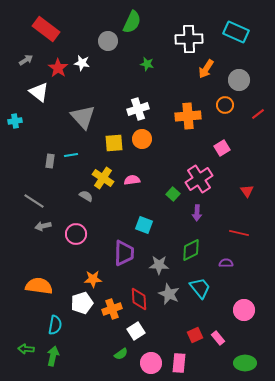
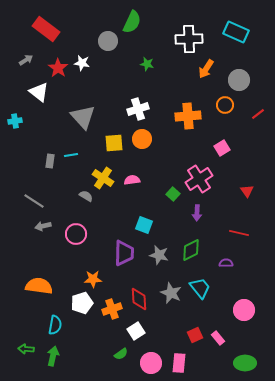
gray star at (159, 265): moved 10 px up; rotated 12 degrees clockwise
gray star at (169, 294): moved 2 px right, 1 px up
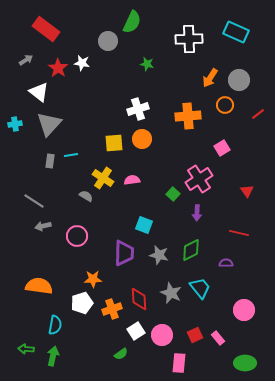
orange arrow at (206, 69): moved 4 px right, 9 px down
gray triangle at (83, 117): moved 34 px left, 7 px down; rotated 24 degrees clockwise
cyan cross at (15, 121): moved 3 px down
pink circle at (76, 234): moved 1 px right, 2 px down
pink circle at (151, 363): moved 11 px right, 28 px up
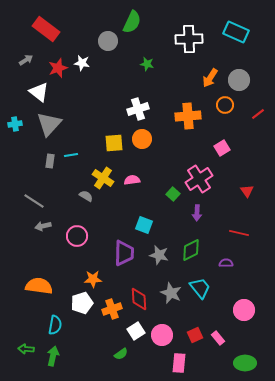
red star at (58, 68): rotated 18 degrees clockwise
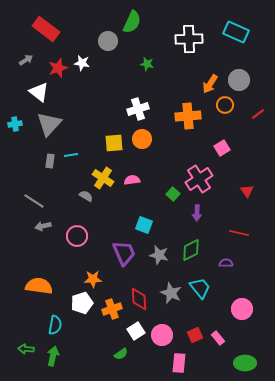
orange arrow at (210, 78): moved 6 px down
purple trapezoid at (124, 253): rotated 24 degrees counterclockwise
pink circle at (244, 310): moved 2 px left, 1 px up
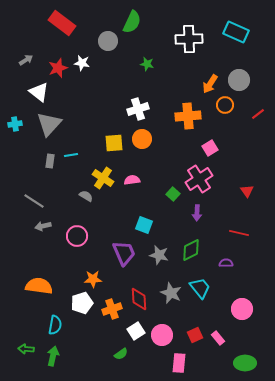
red rectangle at (46, 29): moved 16 px right, 6 px up
pink square at (222, 148): moved 12 px left
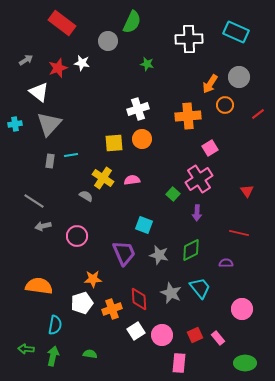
gray circle at (239, 80): moved 3 px up
green semicircle at (121, 354): moved 31 px left; rotated 136 degrees counterclockwise
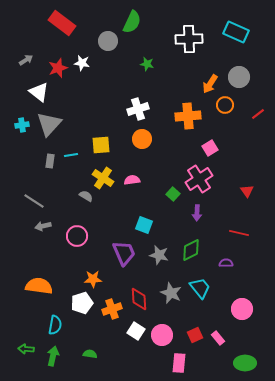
cyan cross at (15, 124): moved 7 px right, 1 px down
yellow square at (114, 143): moved 13 px left, 2 px down
white square at (136, 331): rotated 24 degrees counterclockwise
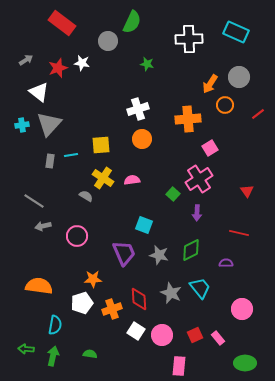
orange cross at (188, 116): moved 3 px down
pink rectangle at (179, 363): moved 3 px down
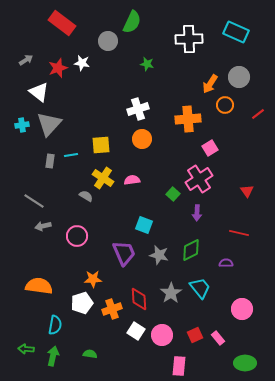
gray star at (171, 293): rotated 15 degrees clockwise
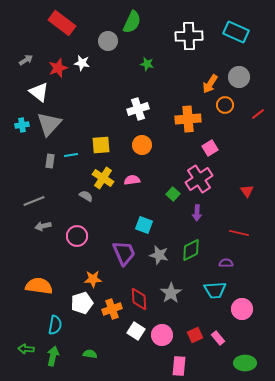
white cross at (189, 39): moved 3 px up
orange circle at (142, 139): moved 6 px down
gray line at (34, 201): rotated 55 degrees counterclockwise
cyan trapezoid at (200, 288): moved 15 px right, 2 px down; rotated 125 degrees clockwise
